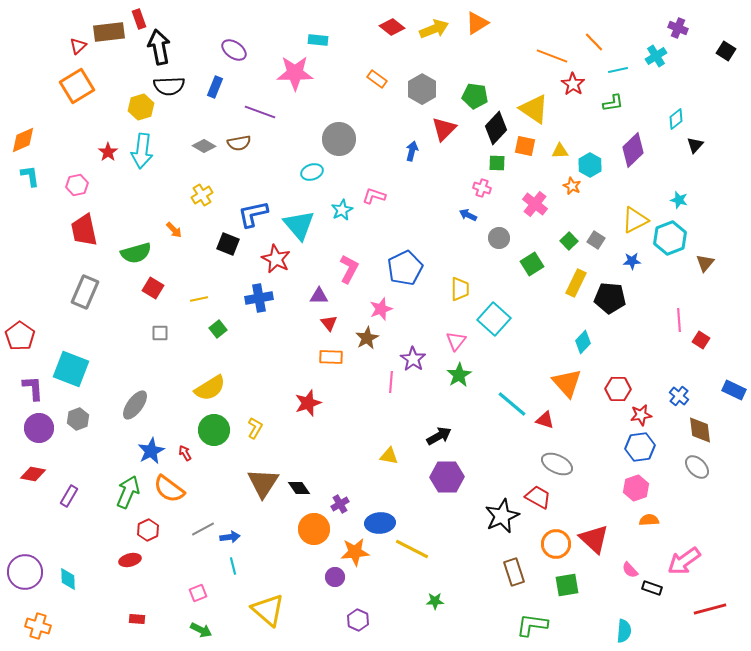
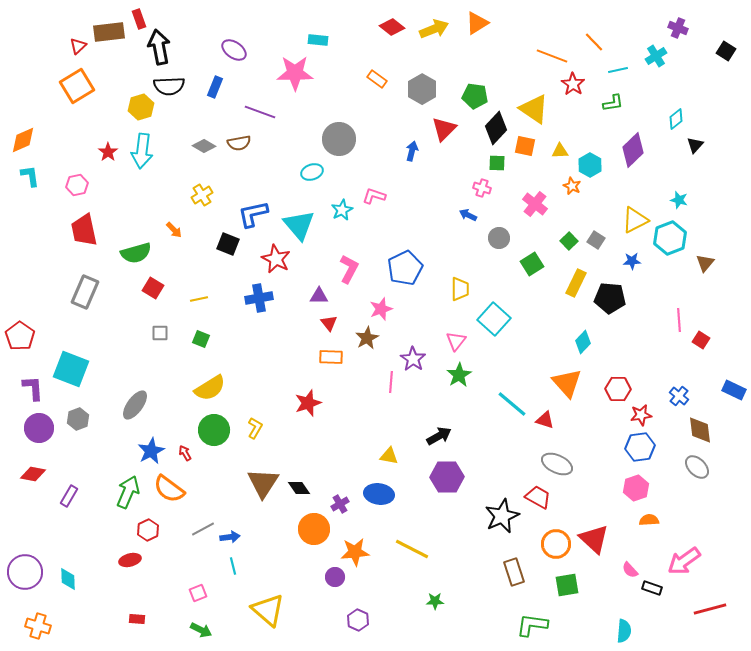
green square at (218, 329): moved 17 px left, 10 px down; rotated 30 degrees counterclockwise
blue ellipse at (380, 523): moved 1 px left, 29 px up; rotated 12 degrees clockwise
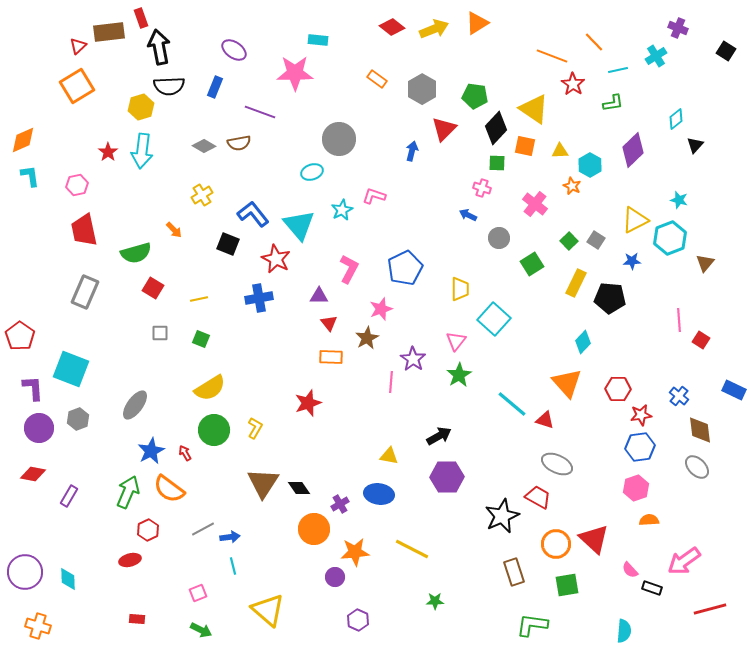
red rectangle at (139, 19): moved 2 px right, 1 px up
blue L-shape at (253, 214): rotated 64 degrees clockwise
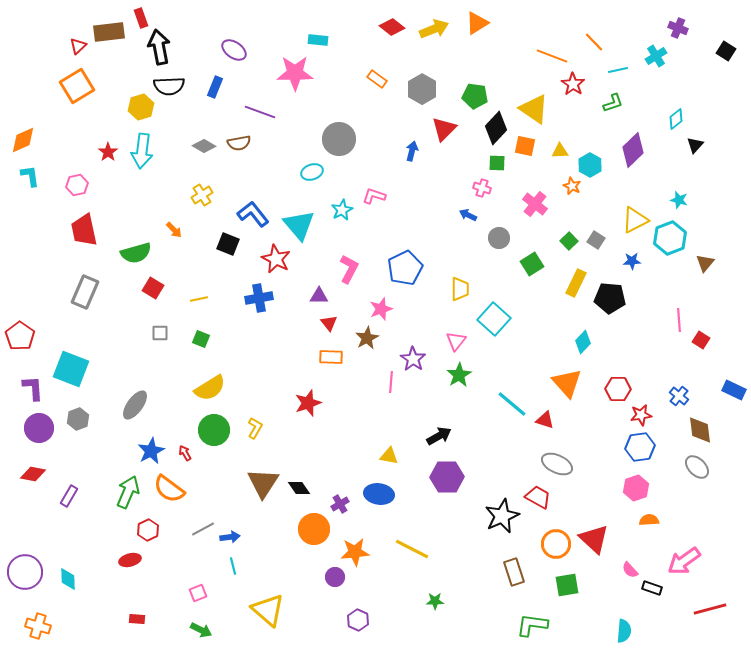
green L-shape at (613, 103): rotated 10 degrees counterclockwise
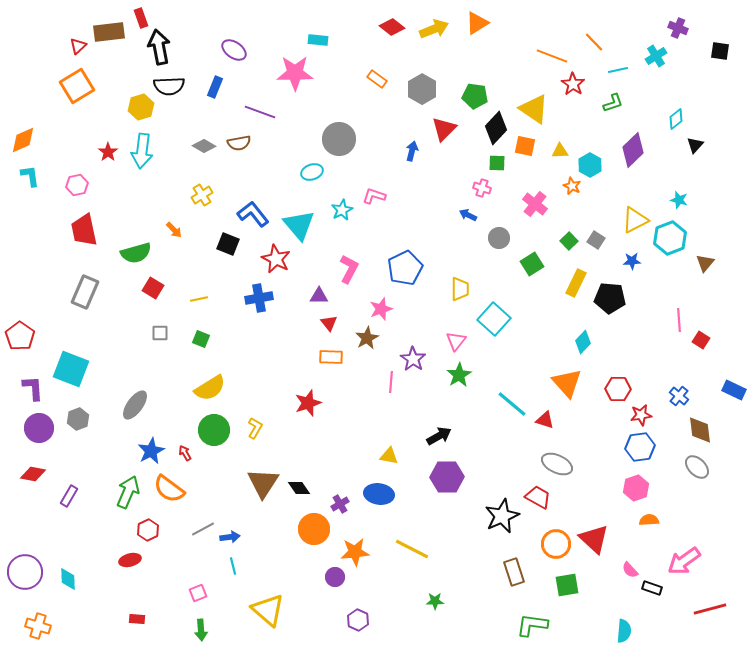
black square at (726, 51): moved 6 px left; rotated 24 degrees counterclockwise
green arrow at (201, 630): rotated 60 degrees clockwise
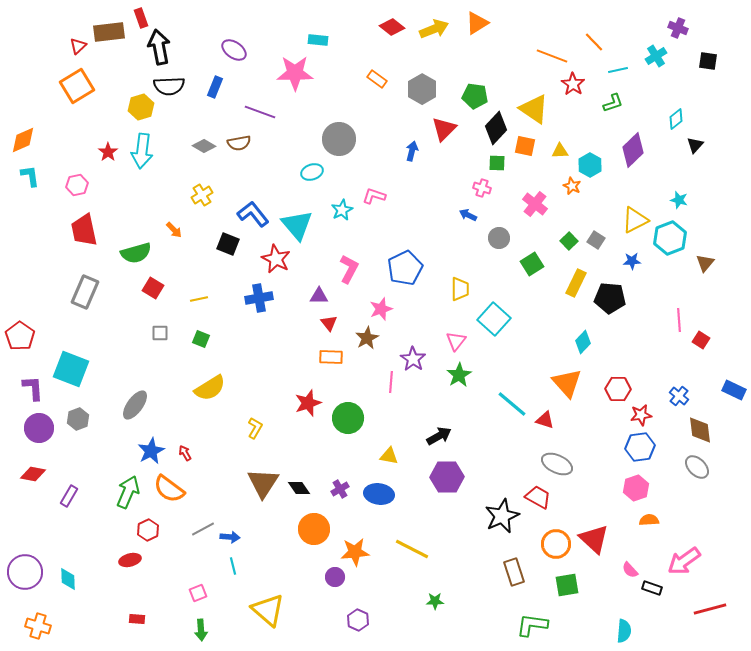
black square at (720, 51): moved 12 px left, 10 px down
cyan triangle at (299, 225): moved 2 px left
green circle at (214, 430): moved 134 px right, 12 px up
purple cross at (340, 504): moved 15 px up
blue arrow at (230, 537): rotated 12 degrees clockwise
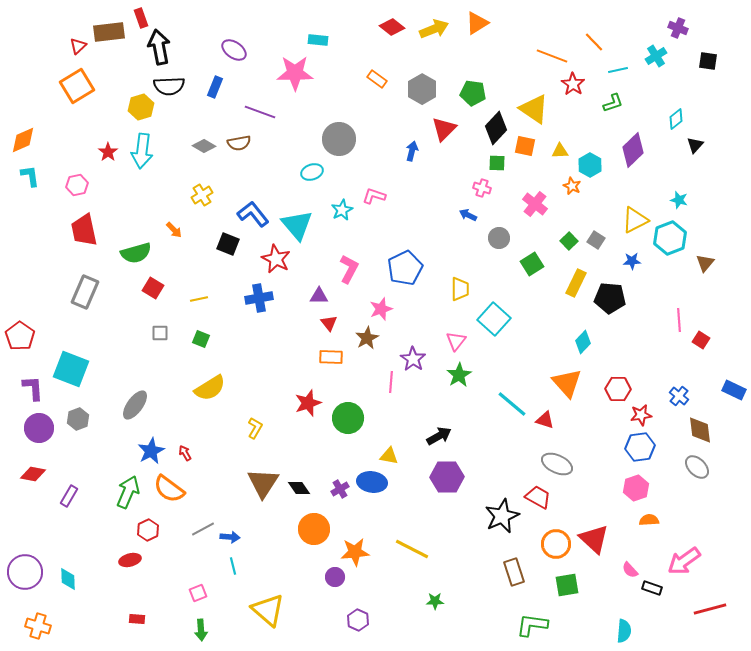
green pentagon at (475, 96): moved 2 px left, 3 px up
blue ellipse at (379, 494): moved 7 px left, 12 px up
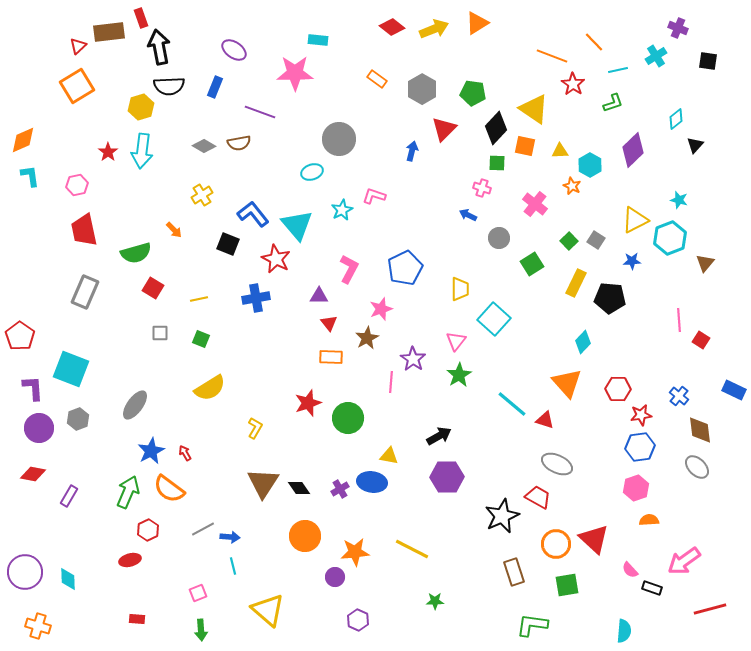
blue cross at (259, 298): moved 3 px left
orange circle at (314, 529): moved 9 px left, 7 px down
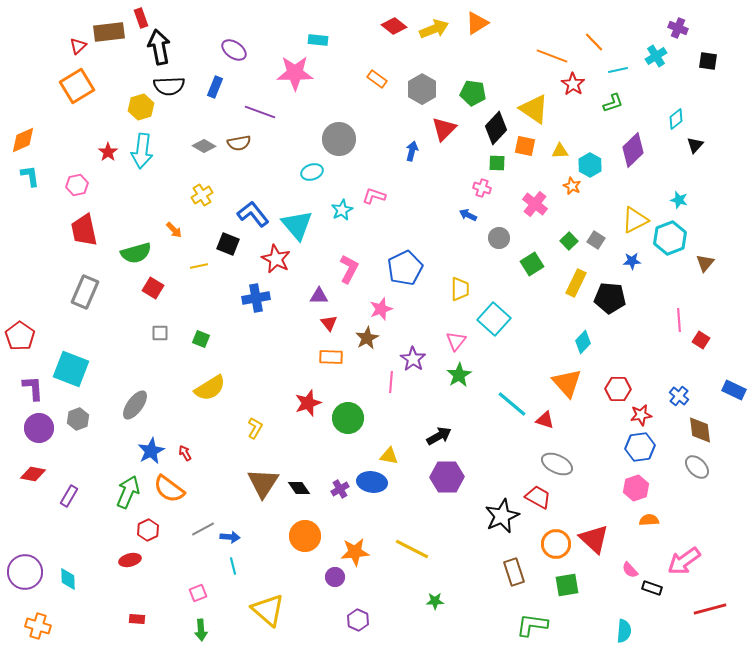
red diamond at (392, 27): moved 2 px right, 1 px up
yellow line at (199, 299): moved 33 px up
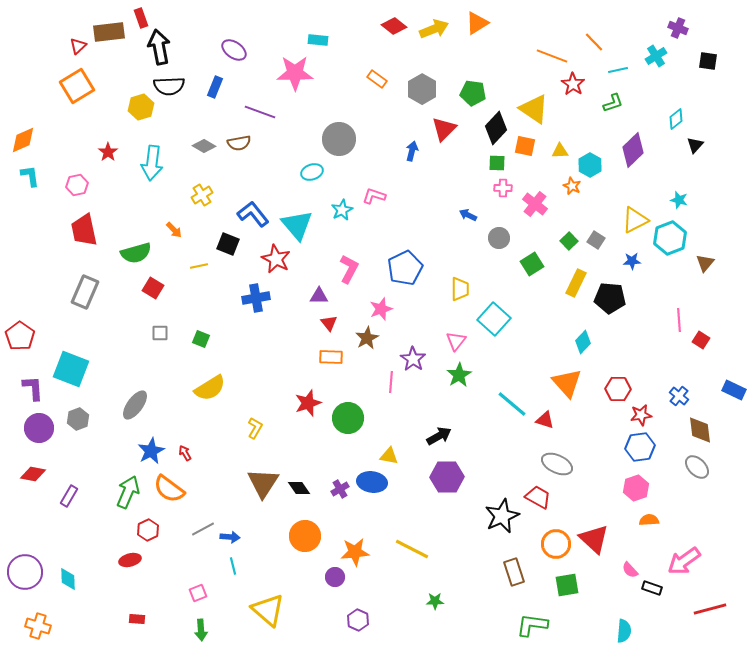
cyan arrow at (142, 151): moved 10 px right, 12 px down
pink cross at (482, 188): moved 21 px right; rotated 18 degrees counterclockwise
